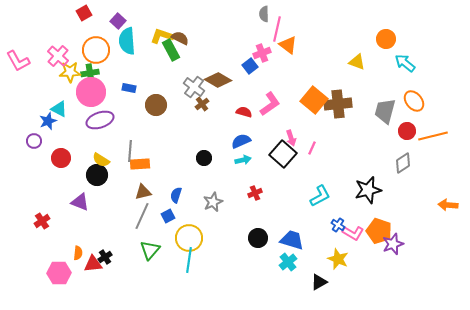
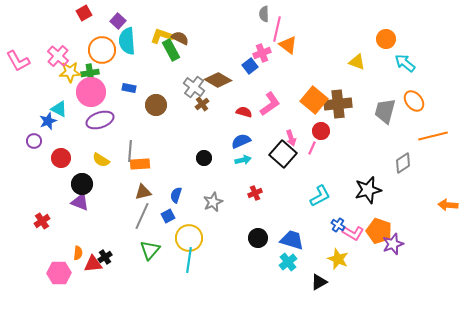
orange circle at (96, 50): moved 6 px right
red circle at (407, 131): moved 86 px left
black circle at (97, 175): moved 15 px left, 9 px down
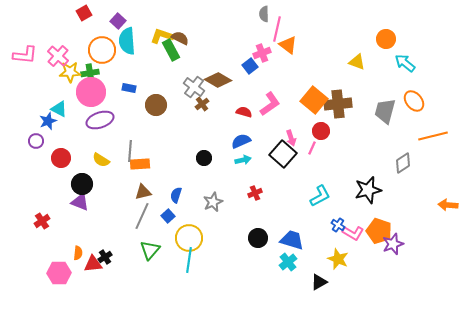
pink L-shape at (18, 61): moved 7 px right, 6 px up; rotated 55 degrees counterclockwise
purple circle at (34, 141): moved 2 px right
blue square at (168, 216): rotated 16 degrees counterclockwise
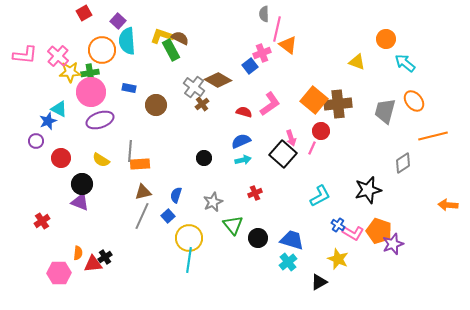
green triangle at (150, 250): moved 83 px right, 25 px up; rotated 20 degrees counterclockwise
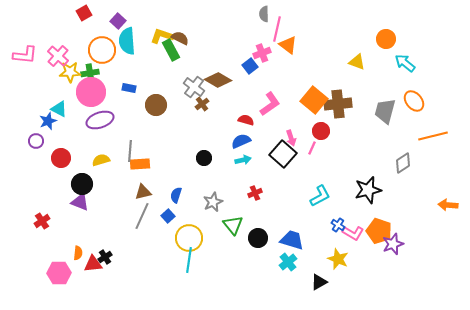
red semicircle at (244, 112): moved 2 px right, 8 px down
yellow semicircle at (101, 160): rotated 132 degrees clockwise
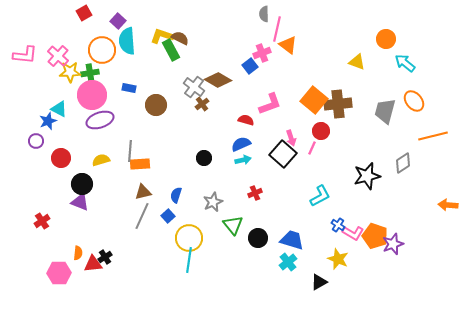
pink circle at (91, 92): moved 1 px right, 3 px down
pink L-shape at (270, 104): rotated 15 degrees clockwise
blue semicircle at (241, 141): moved 3 px down
black star at (368, 190): moved 1 px left, 14 px up
orange pentagon at (379, 231): moved 4 px left, 5 px down
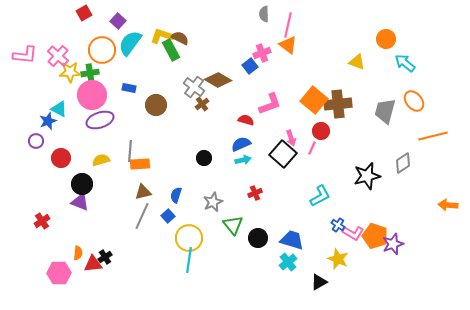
pink line at (277, 29): moved 11 px right, 4 px up
cyan semicircle at (127, 41): moved 3 px right, 2 px down; rotated 40 degrees clockwise
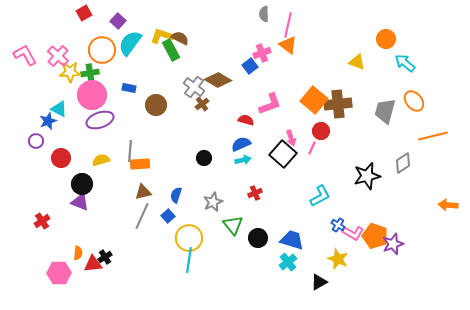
pink L-shape at (25, 55): rotated 125 degrees counterclockwise
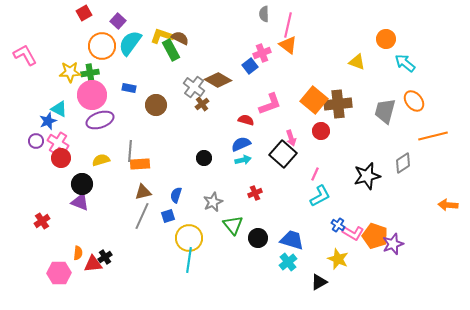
orange circle at (102, 50): moved 4 px up
pink cross at (58, 56): moved 87 px down; rotated 10 degrees counterclockwise
pink line at (312, 148): moved 3 px right, 26 px down
blue square at (168, 216): rotated 24 degrees clockwise
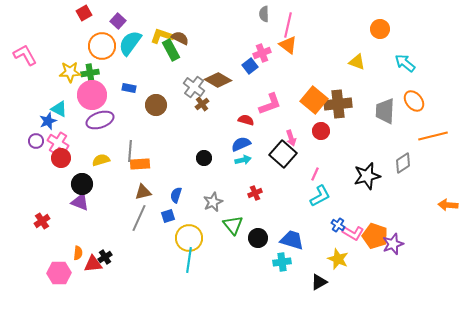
orange circle at (386, 39): moved 6 px left, 10 px up
gray trapezoid at (385, 111): rotated 12 degrees counterclockwise
gray line at (142, 216): moved 3 px left, 2 px down
cyan cross at (288, 262): moved 6 px left; rotated 30 degrees clockwise
